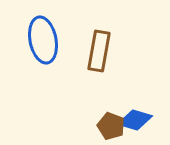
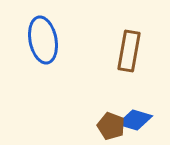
brown rectangle: moved 30 px right
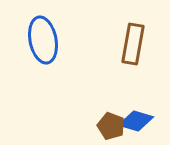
brown rectangle: moved 4 px right, 7 px up
blue diamond: moved 1 px right, 1 px down
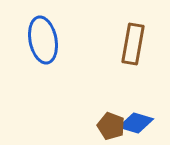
blue diamond: moved 2 px down
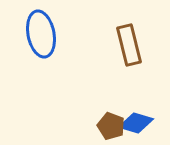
blue ellipse: moved 2 px left, 6 px up
brown rectangle: moved 4 px left, 1 px down; rotated 24 degrees counterclockwise
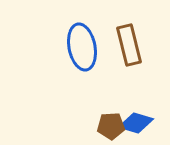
blue ellipse: moved 41 px right, 13 px down
brown pentagon: rotated 24 degrees counterclockwise
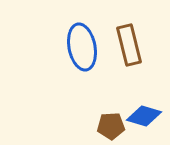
blue diamond: moved 8 px right, 7 px up
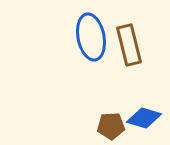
blue ellipse: moved 9 px right, 10 px up
blue diamond: moved 2 px down
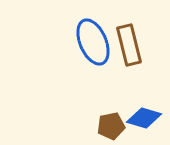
blue ellipse: moved 2 px right, 5 px down; rotated 12 degrees counterclockwise
brown pentagon: rotated 8 degrees counterclockwise
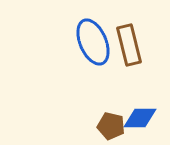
blue diamond: moved 4 px left; rotated 16 degrees counterclockwise
brown pentagon: rotated 24 degrees clockwise
